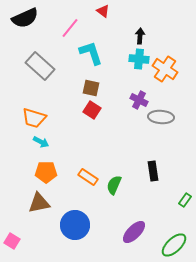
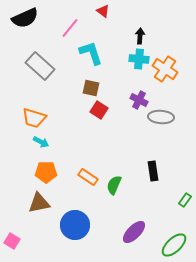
red square: moved 7 px right
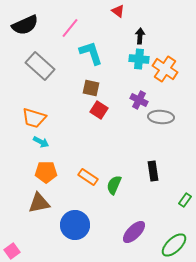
red triangle: moved 15 px right
black semicircle: moved 7 px down
pink square: moved 10 px down; rotated 21 degrees clockwise
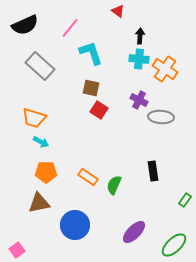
pink square: moved 5 px right, 1 px up
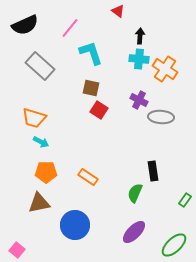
green semicircle: moved 21 px right, 8 px down
pink square: rotated 14 degrees counterclockwise
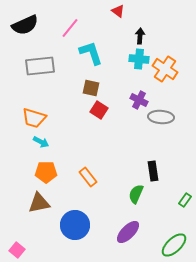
gray rectangle: rotated 48 degrees counterclockwise
orange rectangle: rotated 18 degrees clockwise
green semicircle: moved 1 px right, 1 px down
purple ellipse: moved 6 px left
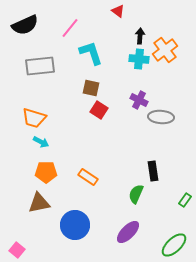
orange cross: moved 19 px up; rotated 20 degrees clockwise
orange rectangle: rotated 18 degrees counterclockwise
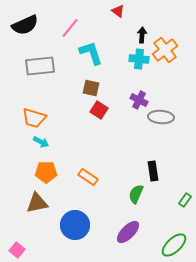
black arrow: moved 2 px right, 1 px up
brown triangle: moved 2 px left
